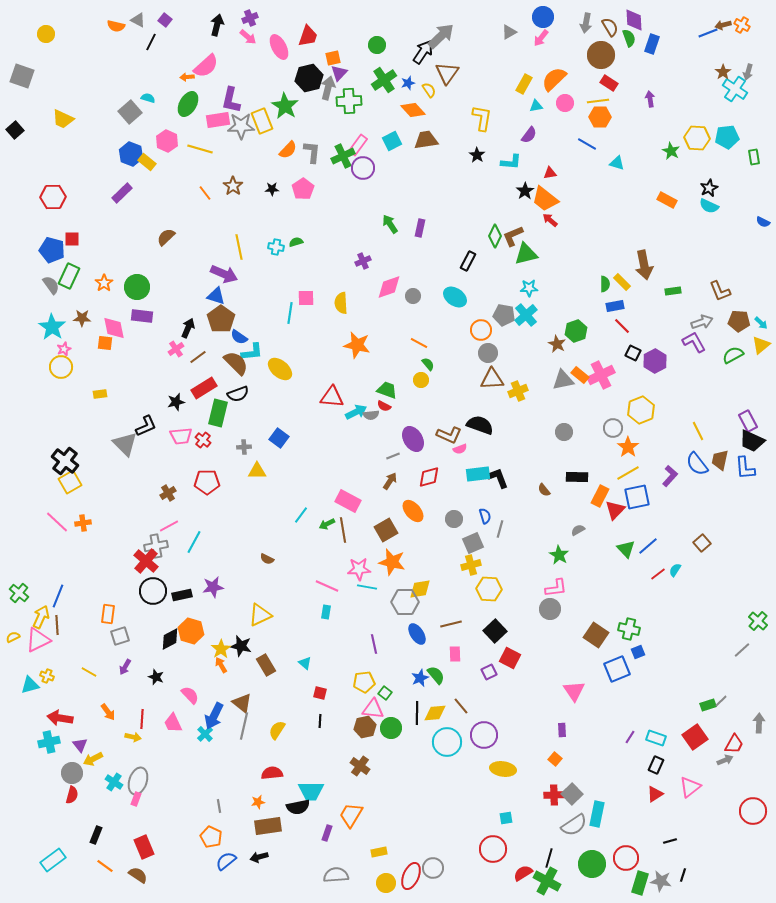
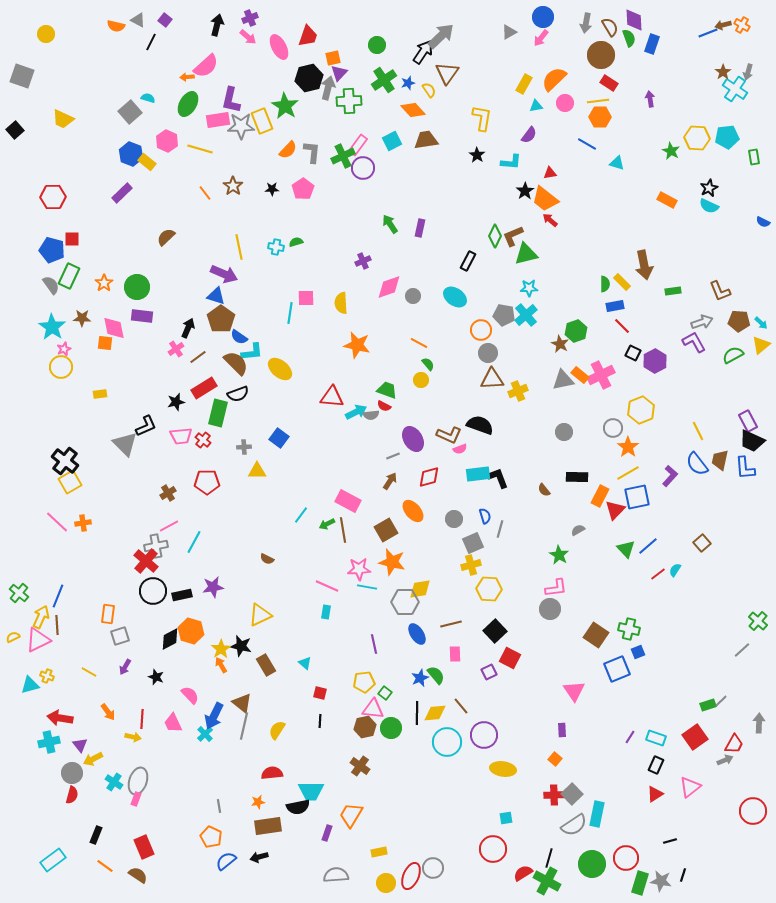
brown star at (557, 344): moved 3 px right
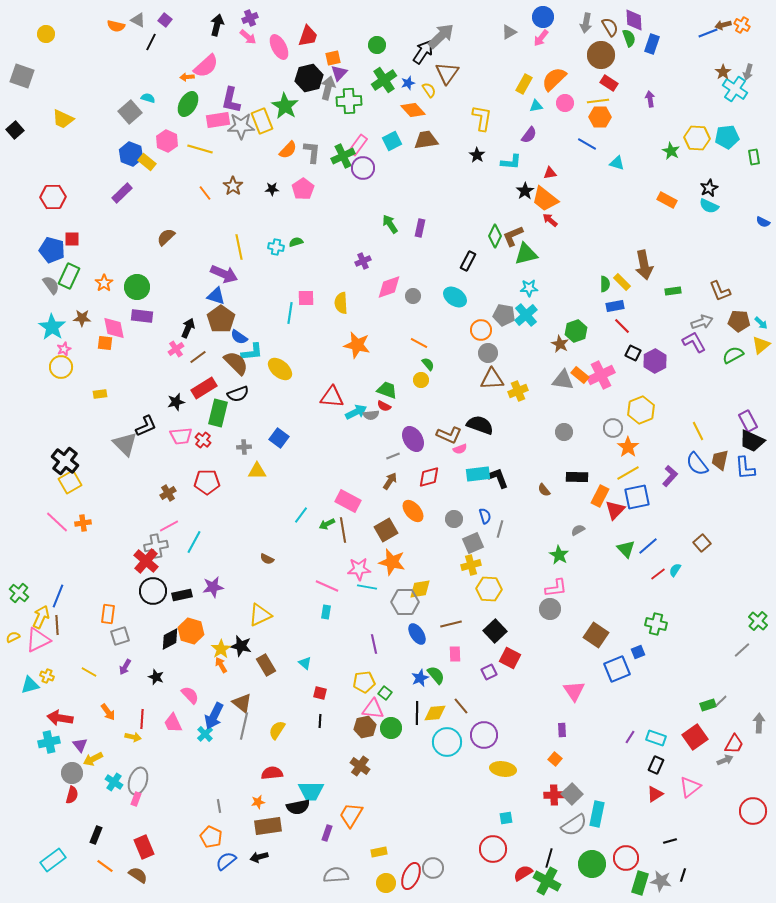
gray triangle at (563, 380): rotated 20 degrees clockwise
green cross at (629, 629): moved 27 px right, 5 px up
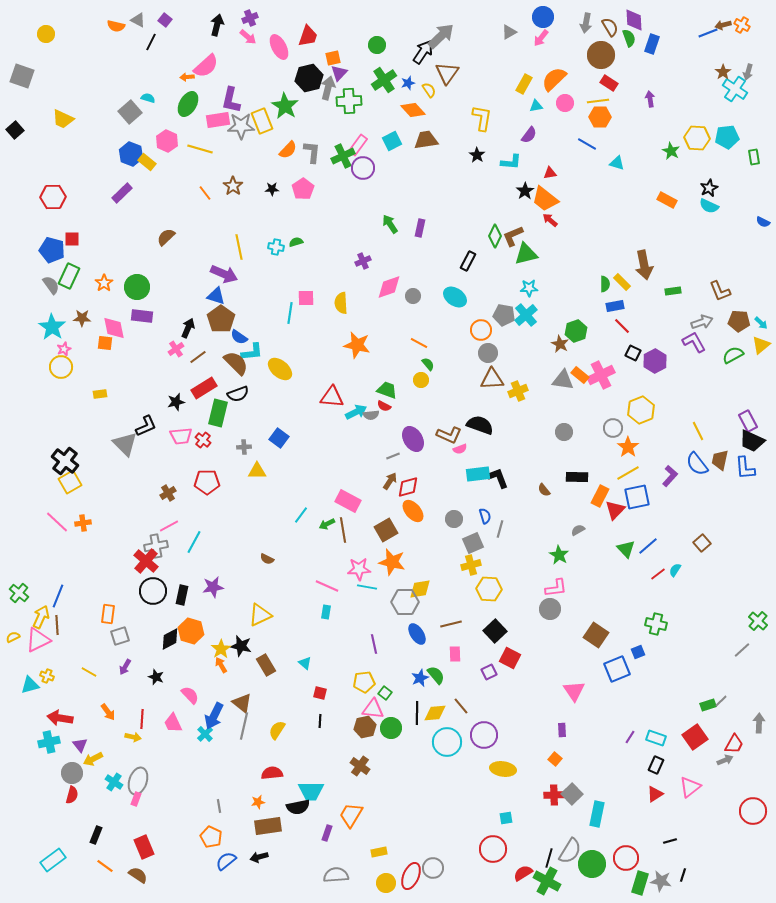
red diamond at (429, 477): moved 21 px left, 10 px down
black rectangle at (182, 595): rotated 66 degrees counterclockwise
gray semicircle at (574, 825): moved 4 px left, 26 px down; rotated 24 degrees counterclockwise
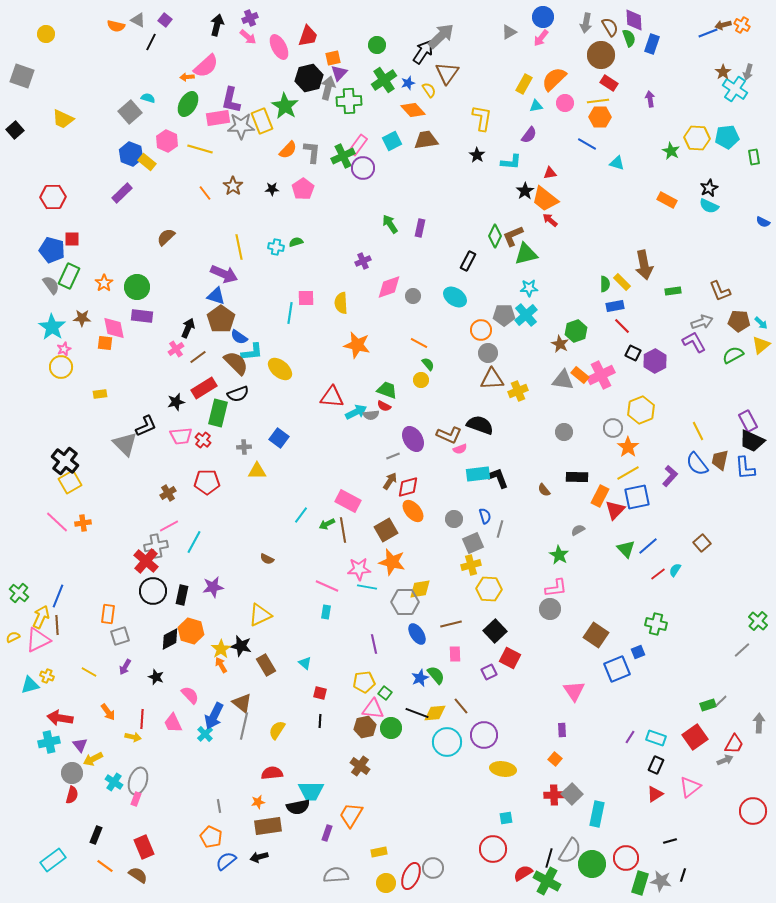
pink rectangle at (218, 120): moved 2 px up
gray pentagon at (504, 315): rotated 10 degrees counterclockwise
black line at (417, 713): rotated 70 degrees counterclockwise
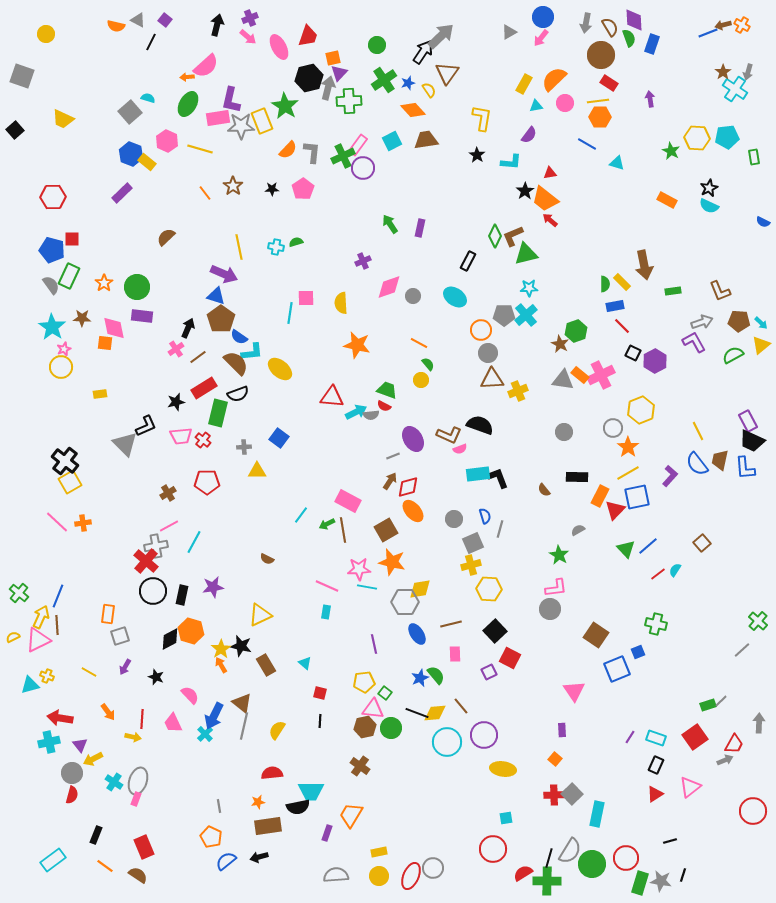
green cross at (547, 881): rotated 28 degrees counterclockwise
yellow circle at (386, 883): moved 7 px left, 7 px up
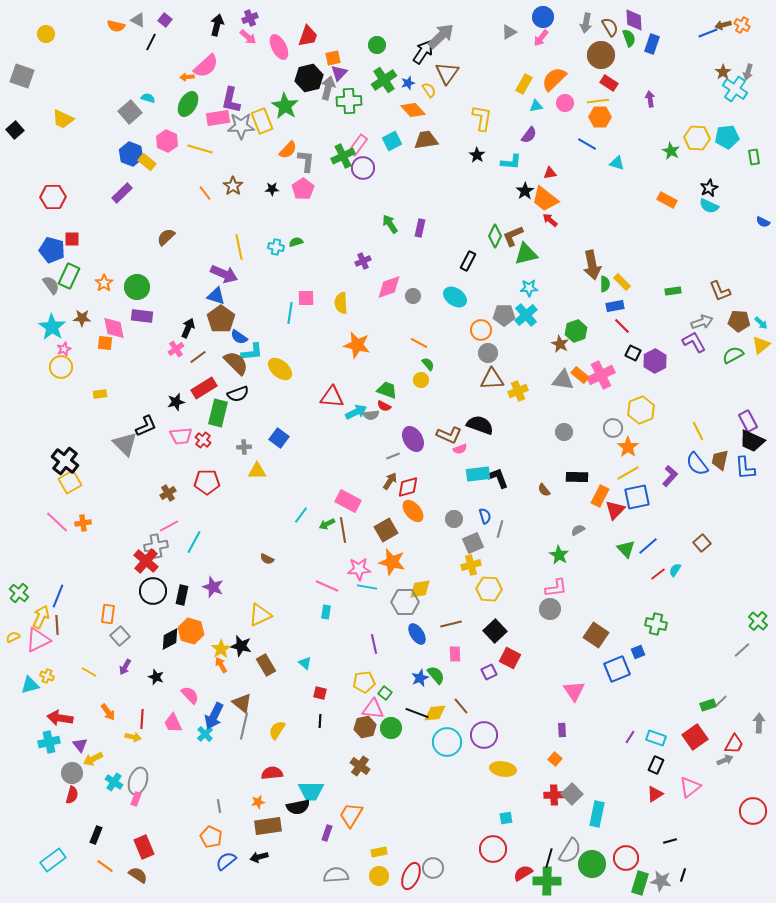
gray L-shape at (312, 152): moved 6 px left, 9 px down
brown arrow at (644, 265): moved 52 px left
purple star at (213, 587): rotated 30 degrees clockwise
gray square at (120, 636): rotated 24 degrees counterclockwise
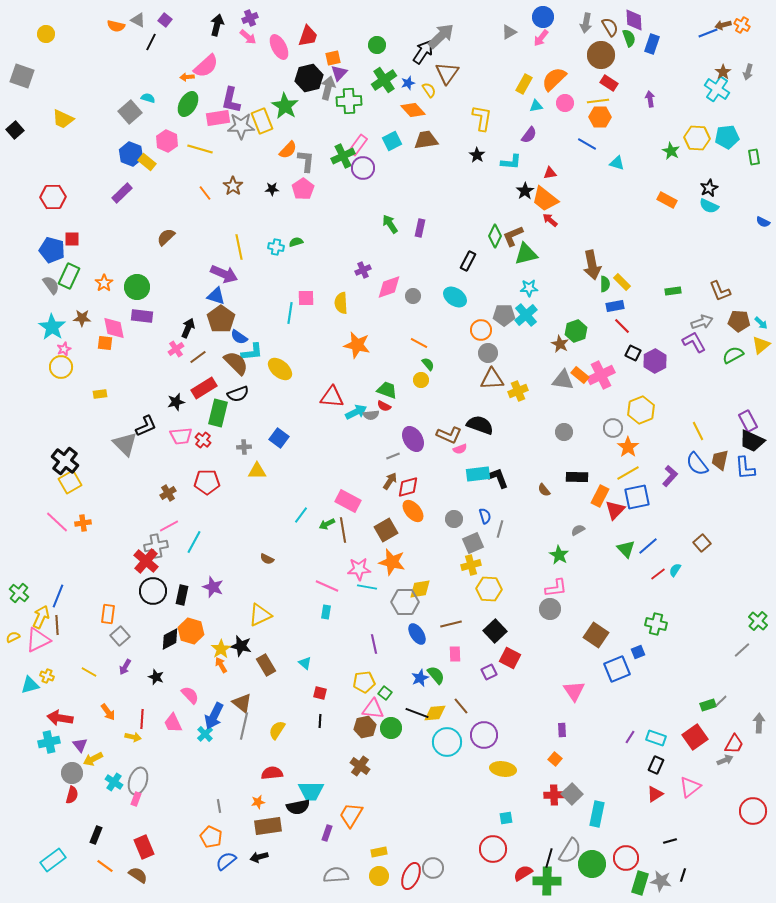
cyan cross at (735, 89): moved 18 px left
purple cross at (363, 261): moved 9 px down
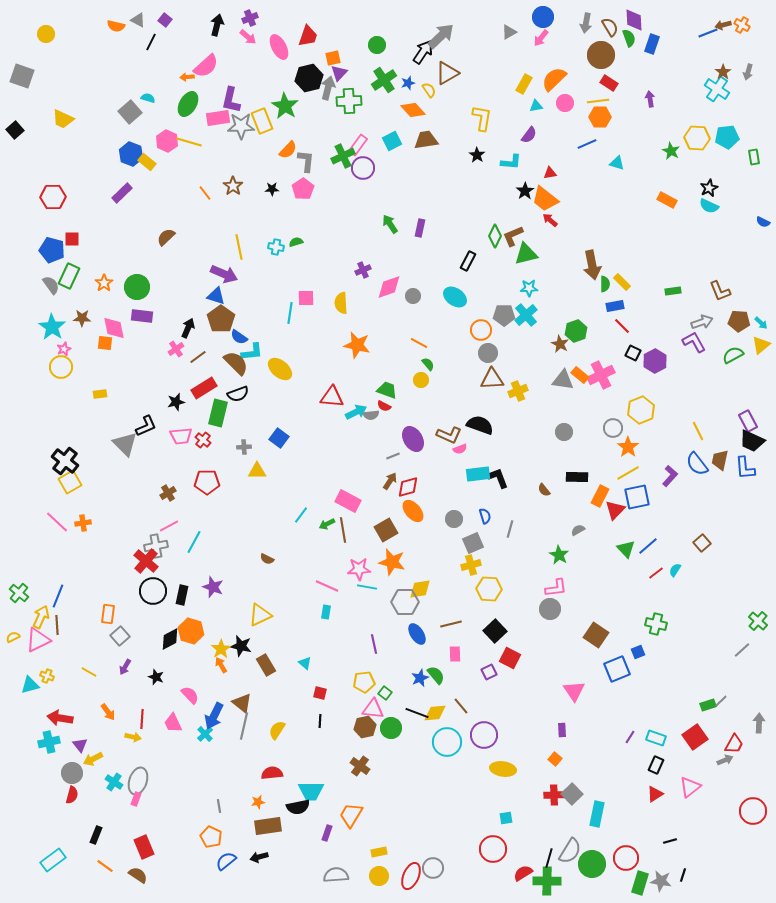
brown triangle at (447, 73): rotated 25 degrees clockwise
blue line at (587, 144): rotated 54 degrees counterclockwise
yellow line at (200, 149): moved 11 px left, 7 px up
gray line at (500, 529): moved 10 px right
red line at (658, 574): moved 2 px left, 1 px up
